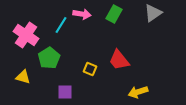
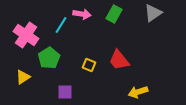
yellow square: moved 1 px left, 4 px up
yellow triangle: rotated 49 degrees counterclockwise
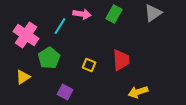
cyan line: moved 1 px left, 1 px down
red trapezoid: moved 2 px right; rotated 145 degrees counterclockwise
purple square: rotated 28 degrees clockwise
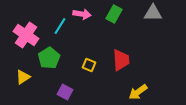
gray triangle: rotated 36 degrees clockwise
yellow arrow: rotated 18 degrees counterclockwise
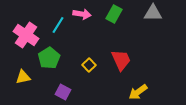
cyan line: moved 2 px left, 1 px up
red trapezoid: rotated 20 degrees counterclockwise
yellow square: rotated 24 degrees clockwise
yellow triangle: rotated 21 degrees clockwise
purple square: moved 2 px left
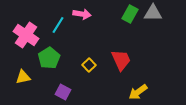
green rectangle: moved 16 px right
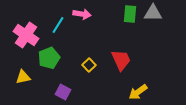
green rectangle: rotated 24 degrees counterclockwise
green pentagon: rotated 10 degrees clockwise
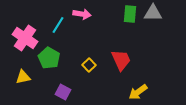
pink cross: moved 1 px left, 3 px down
green pentagon: rotated 20 degrees counterclockwise
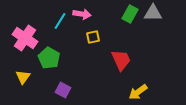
green rectangle: rotated 24 degrees clockwise
cyan line: moved 2 px right, 4 px up
yellow square: moved 4 px right, 28 px up; rotated 32 degrees clockwise
yellow triangle: rotated 42 degrees counterclockwise
purple square: moved 2 px up
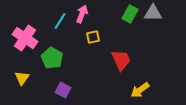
pink arrow: rotated 78 degrees counterclockwise
green pentagon: moved 3 px right
yellow triangle: moved 1 px left, 1 px down
yellow arrow: moved 2 px right, 2 px up
